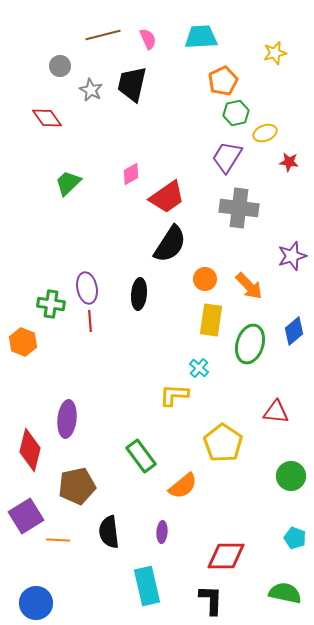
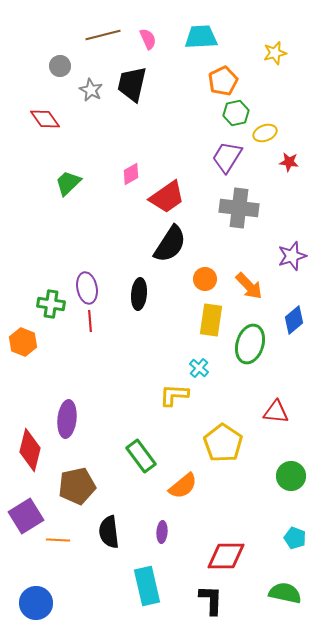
red diamond at (47, 118): moved 2 px left, 1 px down
blue diamond at (294, 331): moved 11 px up
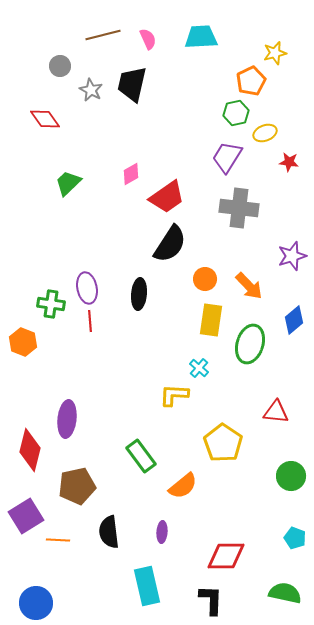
orange pentagon at (223, 81): moved 28 px right
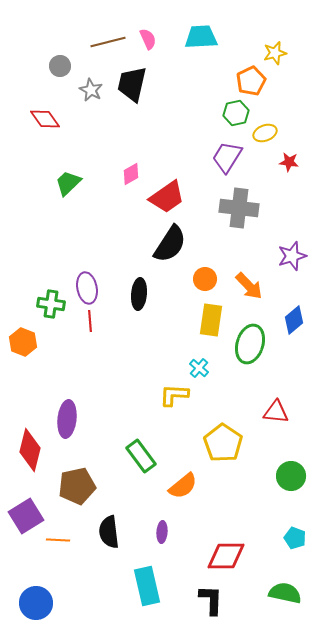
brown line at (103, 35): moved 5 px right, 7 px down
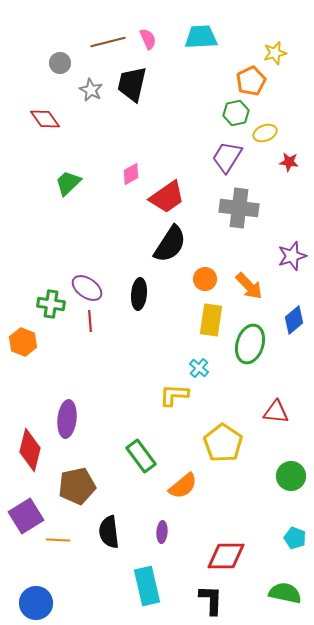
gray circle at (60, 66): moved 3 px up
purple ellipse at (87, 288): rotated 44 degrees counterclockwise
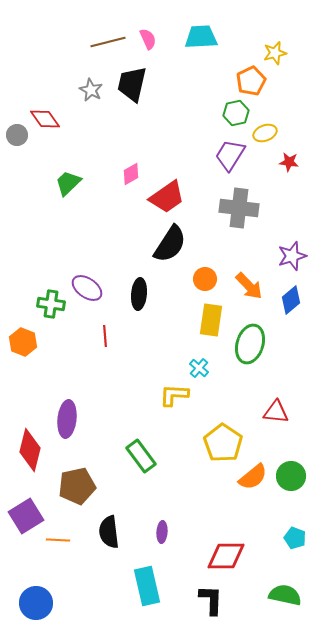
gray circle at (60, 63): moved 43 px left, 72 px down
purple trapezoid at (227, 157): moved 3 px right, 2 px up
blue diamond at (294, 320): moved 3 px left, 20 px up
red line at (90, 321): moved 15 px right, 15 px down
orange semicircle at (183, 486): moved 70 px right, 9 px up
green semicircle at (285, 593): moved 2 px down
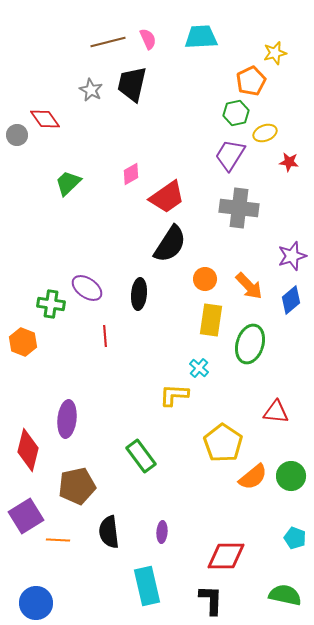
red diamond at (30, 450): moved 2 px left
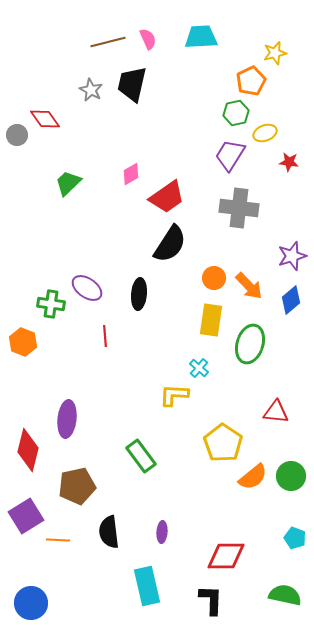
orange circle at (205, 279): moved 9 px right, 1 px up
blue circle at (36, 603): moved 5 px left
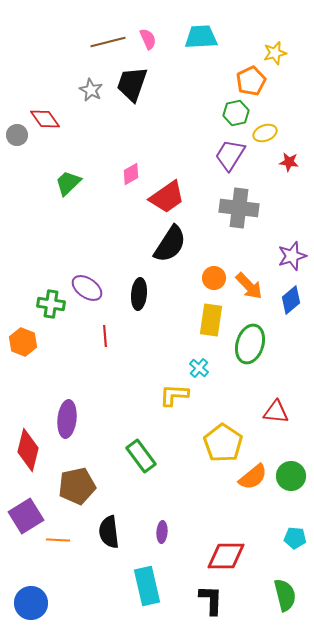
black trapezoid at (132, 84): rotated 6 degrees clockwise
cyan pentagon at (295, 538): rotated 15 degrees counterclockwise
green semicircle at (285, 595): rotated 64 degrees clockwise
